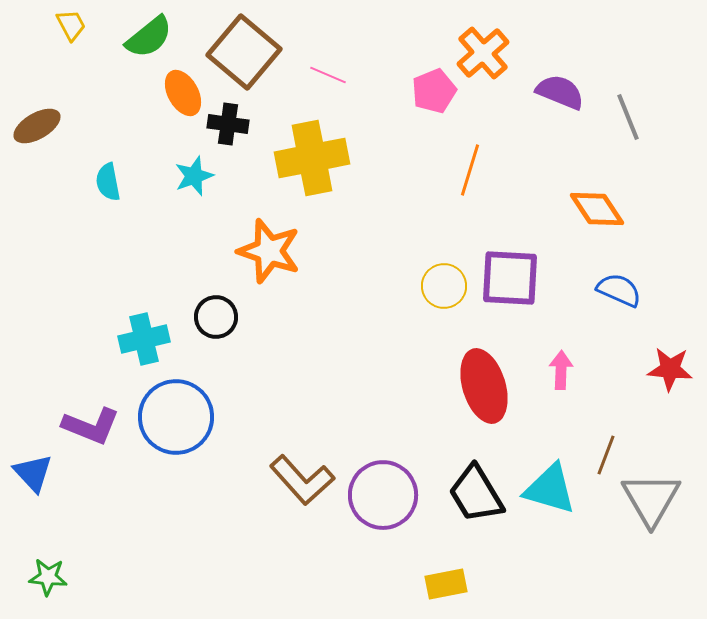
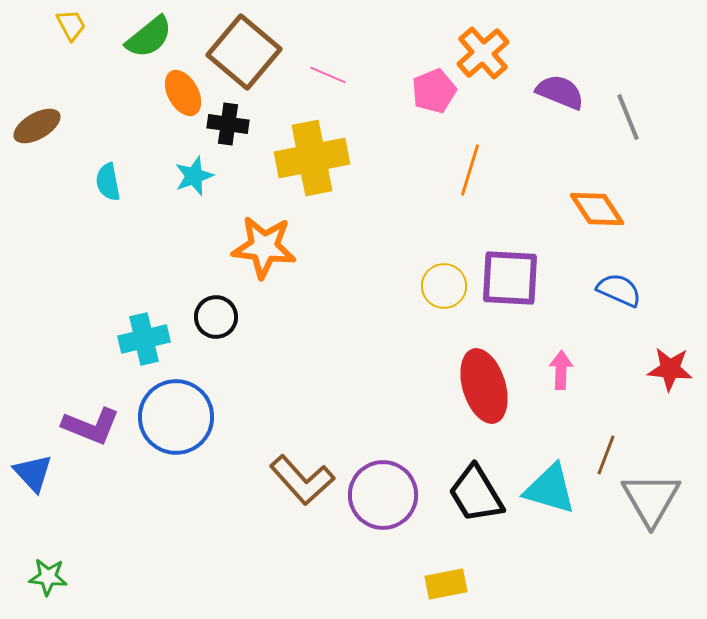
orange star: moved 5 px left, 4 px up; rotated 12 degrees counterclockwise
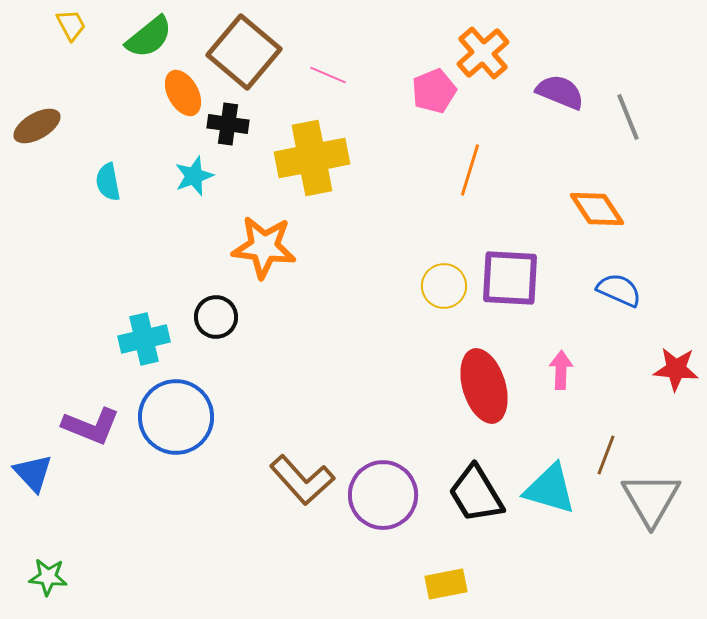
red star: moved 6 px right
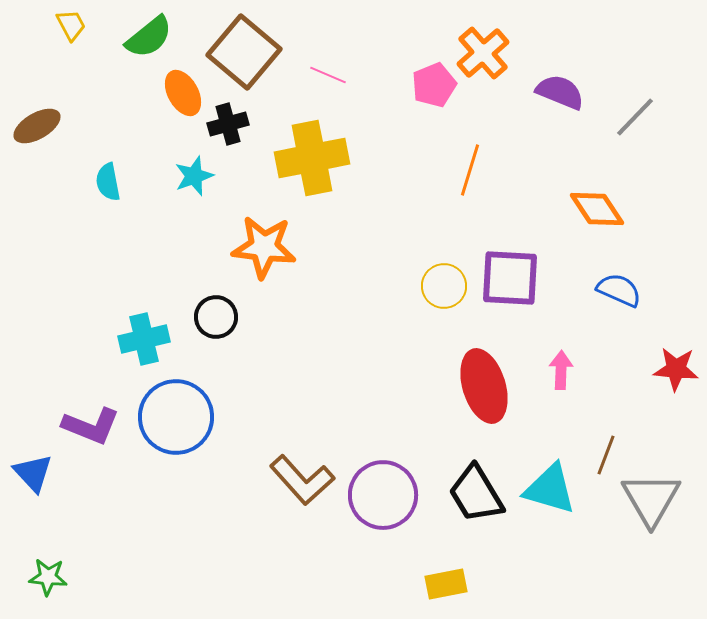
pink pentagon: moved 6 px up
gray line: moved 7 px right; rotated 66 degrees clockwise
black cross: rotated 24 degrees counterclockwise
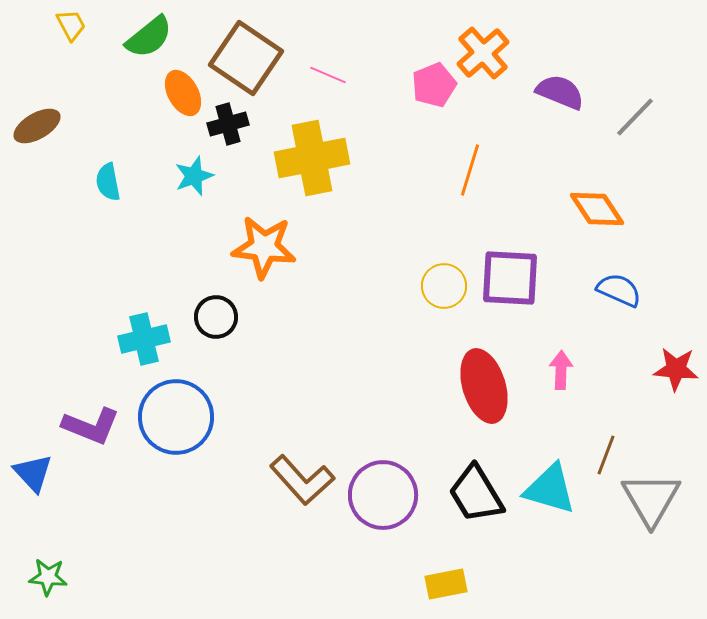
brown square: moved 2 px right, 6 px down; rotated 6 degrees counterclockwise
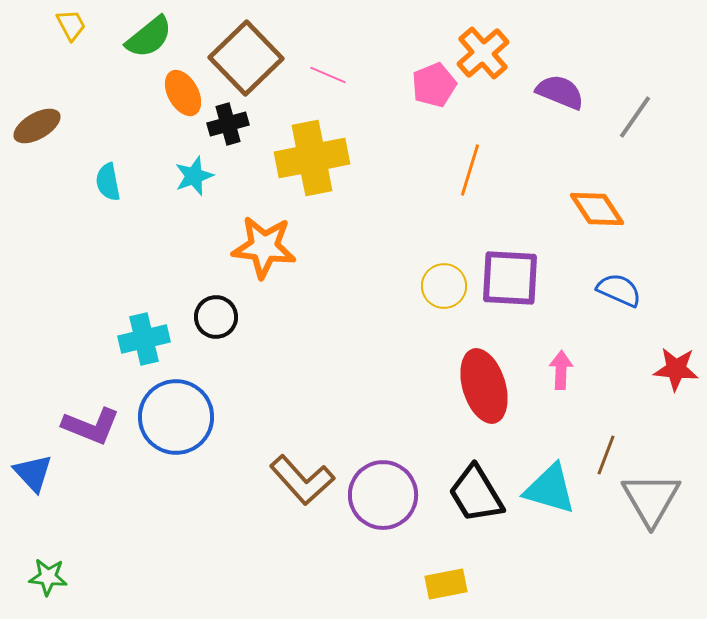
brown square: rotated 12 degrees clockwise
gray line: rotated 9 degrees counterclockwise
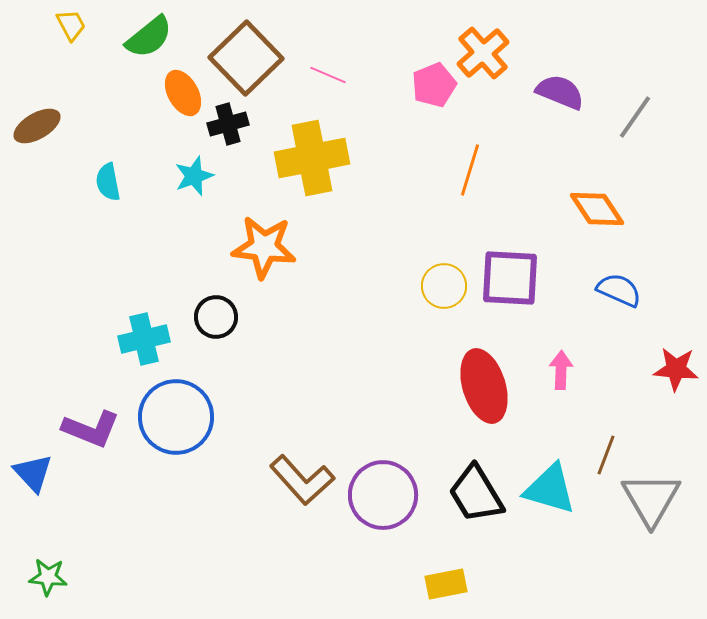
purple L-shape: moved 3 px down
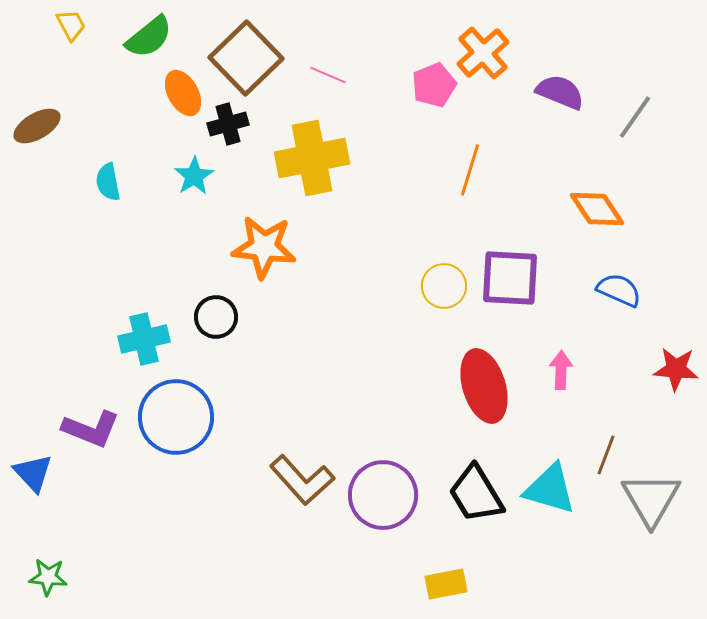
cyan star: rotated 12 degrees counterclockwise
